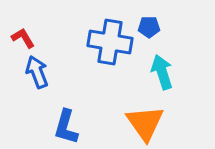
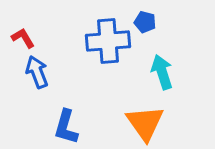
blue pentagon: moved 4 px left, 5 px up; rotated 15 degrees clockwise
blue cross: moved 2 px left, 1 px up; rotated 15 degrees counterclockwise
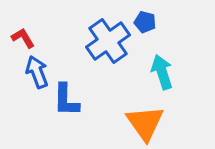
blue cross: rotated 30 degrees counterclockwise
blue L-shape: moved 27 px up; rotated 15 degrees counterclockwise
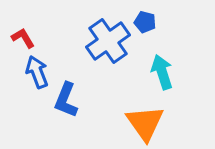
blue L-shape: rotated 21 degrees clockwise
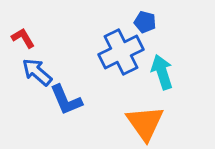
blue cross: moved 13 px right, 11 px down; rotated 9 degrees clockwise
blue arrow: rotated 28 degrees counterclockwise
blue L-shape: rotated 45 degrees counterclockwise
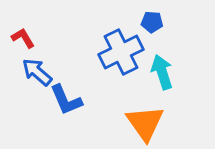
blue pentagon: moved 7 px right; rotated 10 degrees counterclockwise
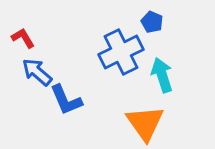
blue pentagon: rotated 20 degrees clockwise
cyan arrow: moved 3 px down
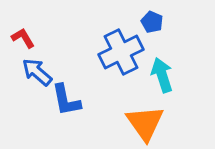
blue L-shape: rotated 12 degrees clockwise
